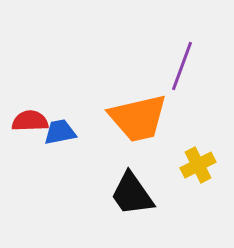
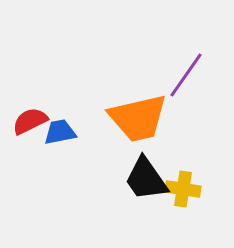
purple line: moved 4 px right, 9 px down; rotated 15 degrees clockwise
red semicircle: rotated 24 degrees counterclockwise
yellow cross: moved 15 px left, 24 px down; rotated 36 degrees clockwise
black trapezoid: moved 14 px right, 15 px up
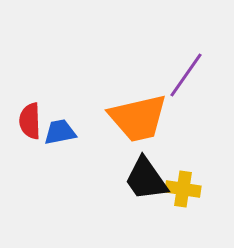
red semicircle: rotated 66 degrees counterclockwise
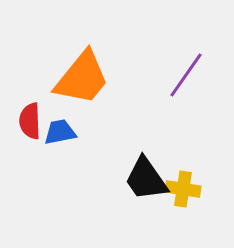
orange trapezoid: moved 56 px left, 40 px up; rotated 38 degrees counterclockwise
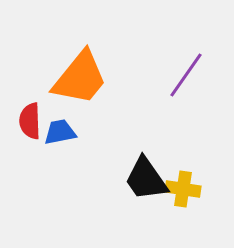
orange trapezoid: moved 2 px left
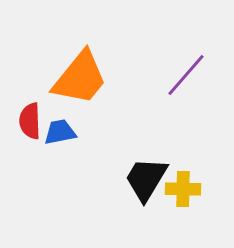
purple line: rotated 6 degrees clockwise
black trapezoid: rotated 66 degrees clockwise
yellow cross: rotated 8 degrees counterclockwise
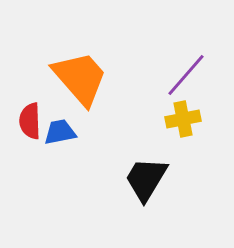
orange trapezoid: rotated 80 degrees counterclockwise
yellow cross: moved 70 px up; rotated 12 degrees counterclockwise
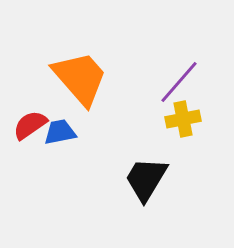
purple line: moved 7 px left, 7 px down
red semicircle: moved 4 px down; rotated 57 degrees clockwise
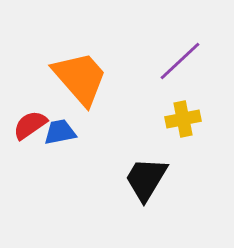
purple line: moved 1 px right, 21 px up; rotated 6 degrees clockwise
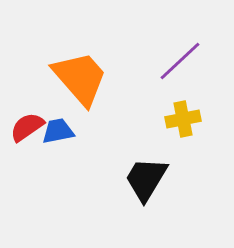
red semicircle: moved 3 px left, 2 px down
blue trapezoid: moved 2 px left, 1 px up
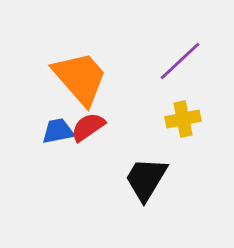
red semicircle: moved 61 px right
